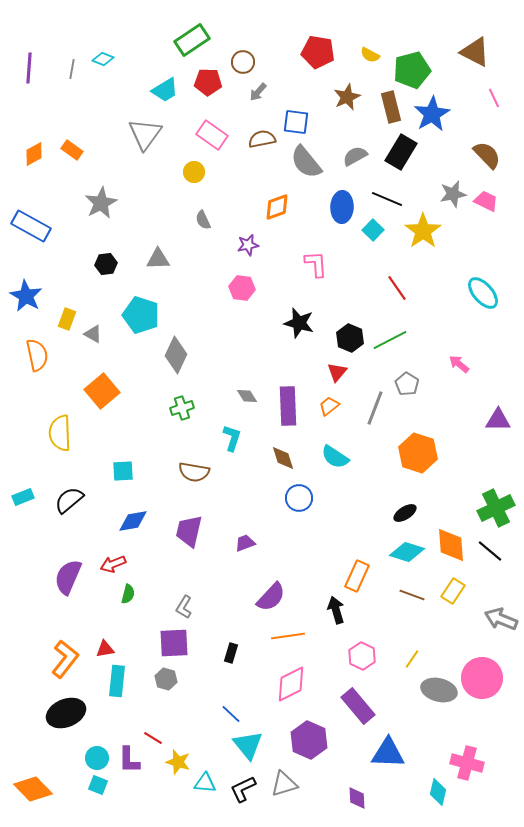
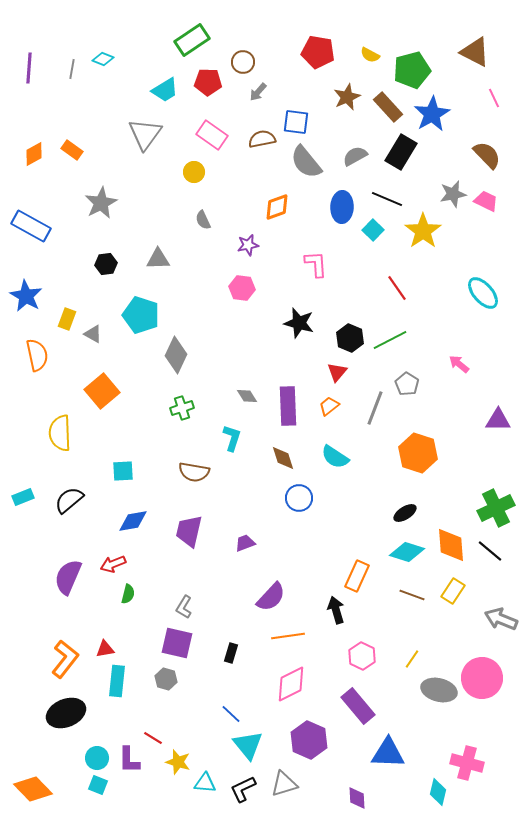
brown rectangle at (391, 107): moved 3 px left; rotated 28 degrees counterclockwise
purple square at (174, 643): moved 3 px right; rotated 16 degrees clockwise
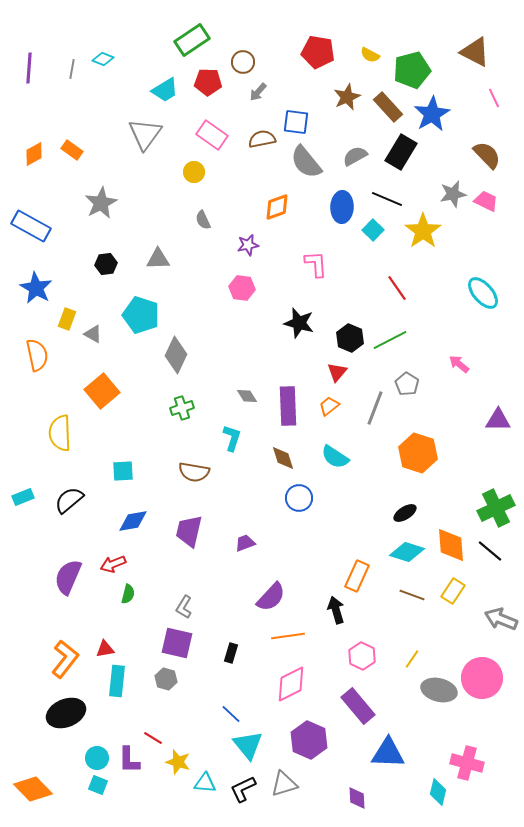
blue star at (26, 296): moved 10 px right, 8 px up
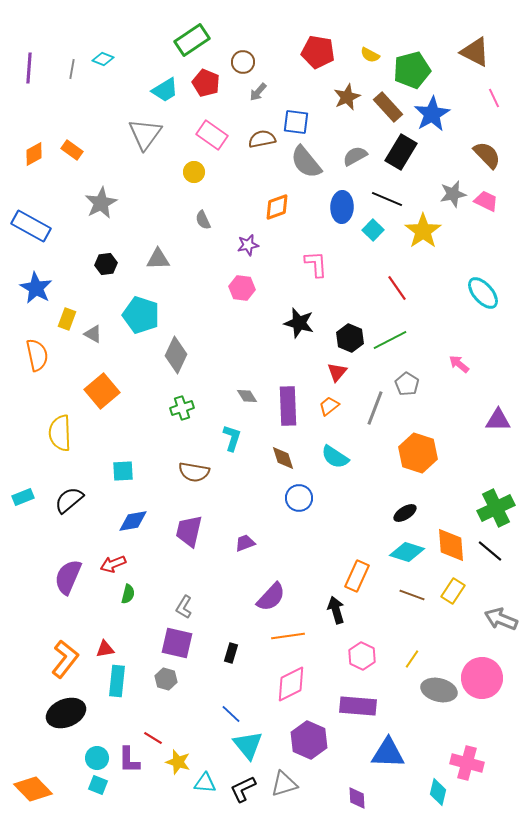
red pentagon at (208, 82): moved 2 px left, 1 px down; rotated 20 degrees clockwise
purple rectangle at (358, 706): rotated 45 degrees counterclockwise
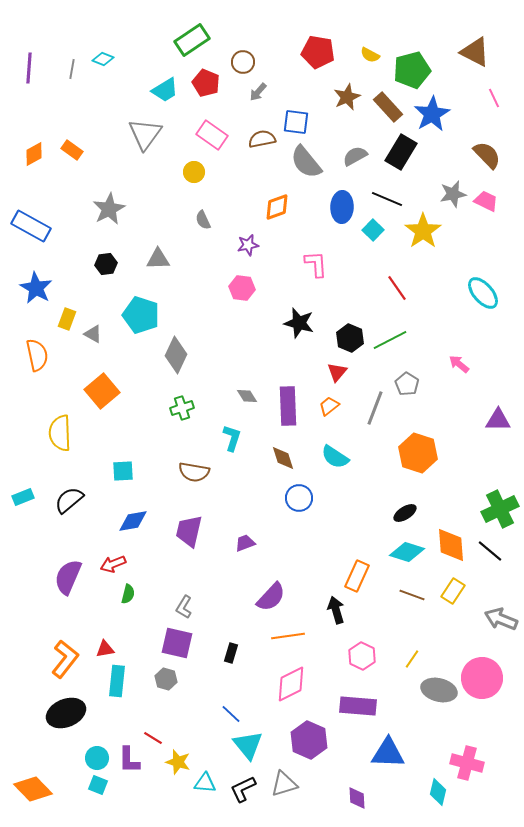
gray star at (101, 203): moved 8 px right, 6 px down
green cross at (496, 508): moved 4 px right, 1 px down
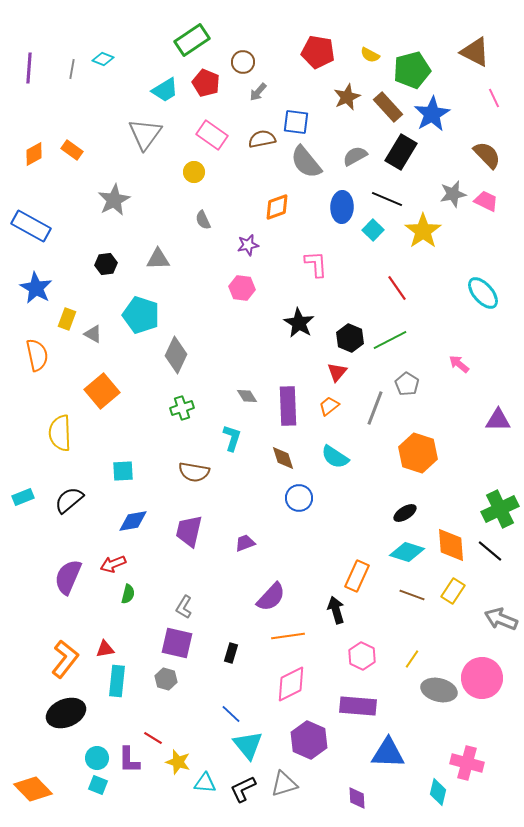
gray star at (109, 209): moved 5 px right, 9 px up
black star at (299, 323): rotated 16 degrees clockwise
